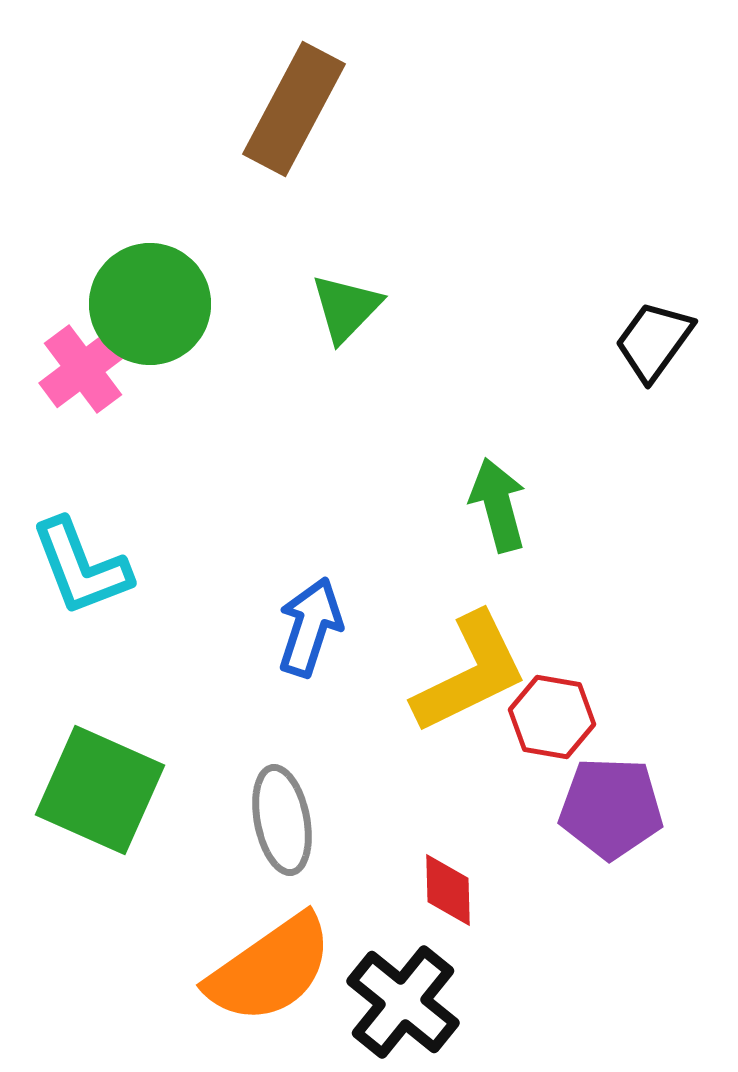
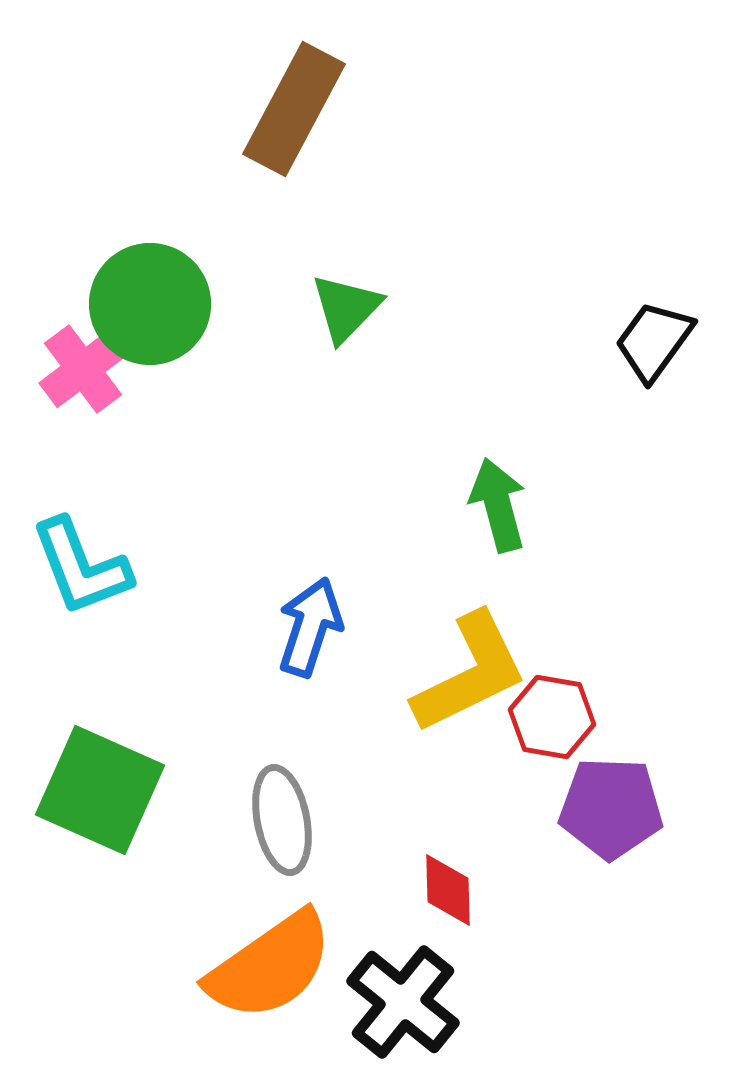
orange semicircle: moved 3 px up
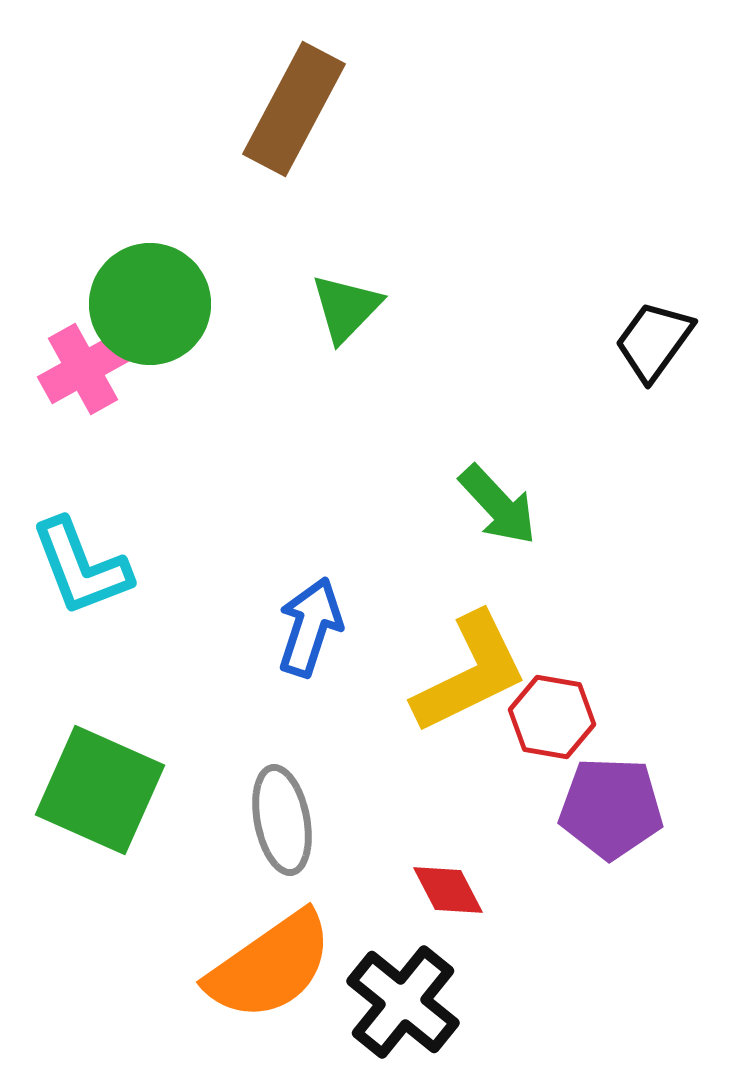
pink cross: rotated 8 degrees clockwise
green arrow: rotated 152 degrees clockwise
red diamond: rotated 26 degrees counterclockwise
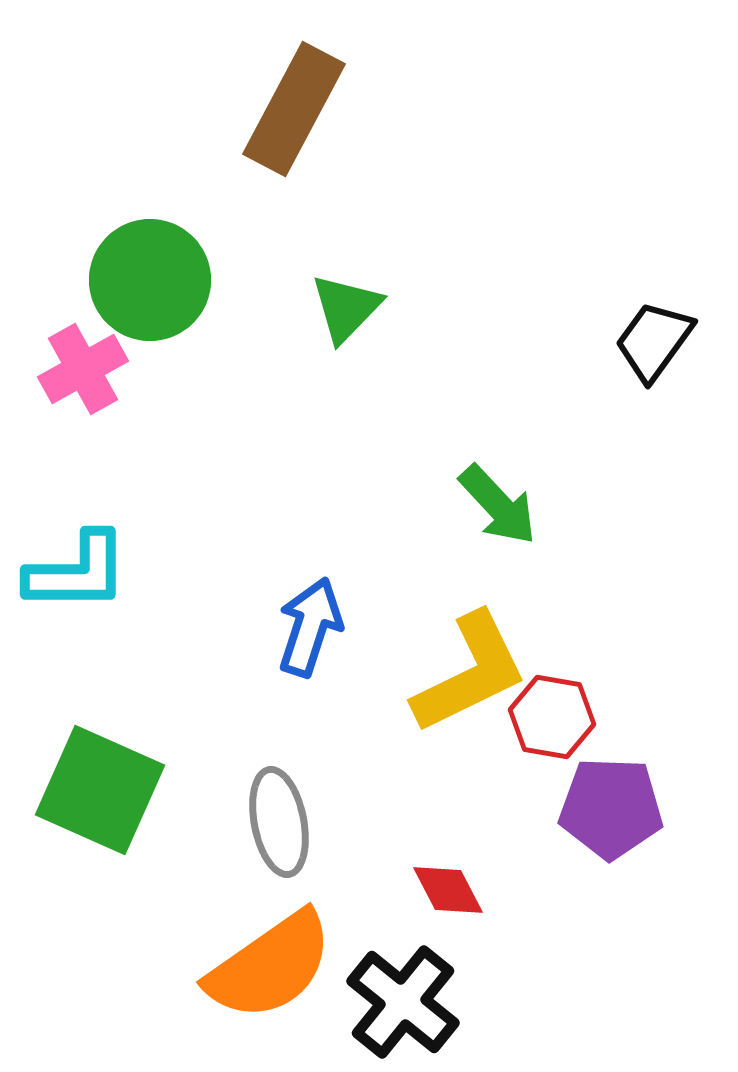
green circle: moved 24 px up
cyan L-shape: moved 4 px left, 5 px down; rotated 69 degrees counterclockwise
gray ellipse: moved 3 px left, 2 px down
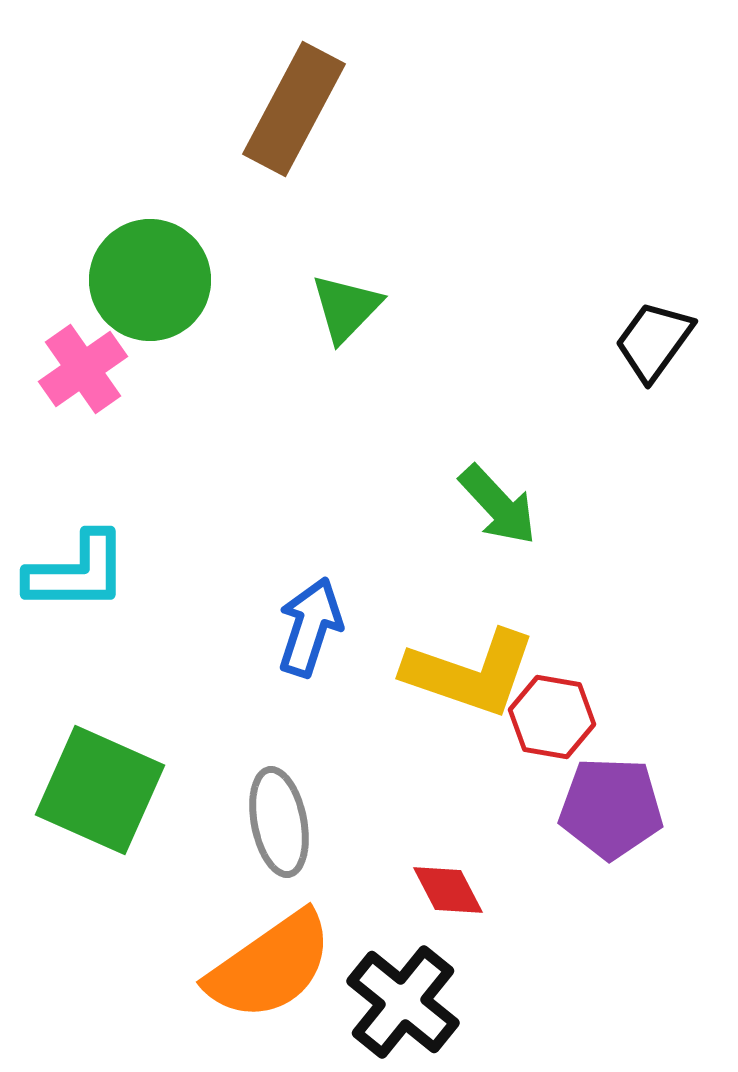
pink cross: rotated 6 degrees counterclockwise
yellow L-shape: rotated 45 degrees clockwise
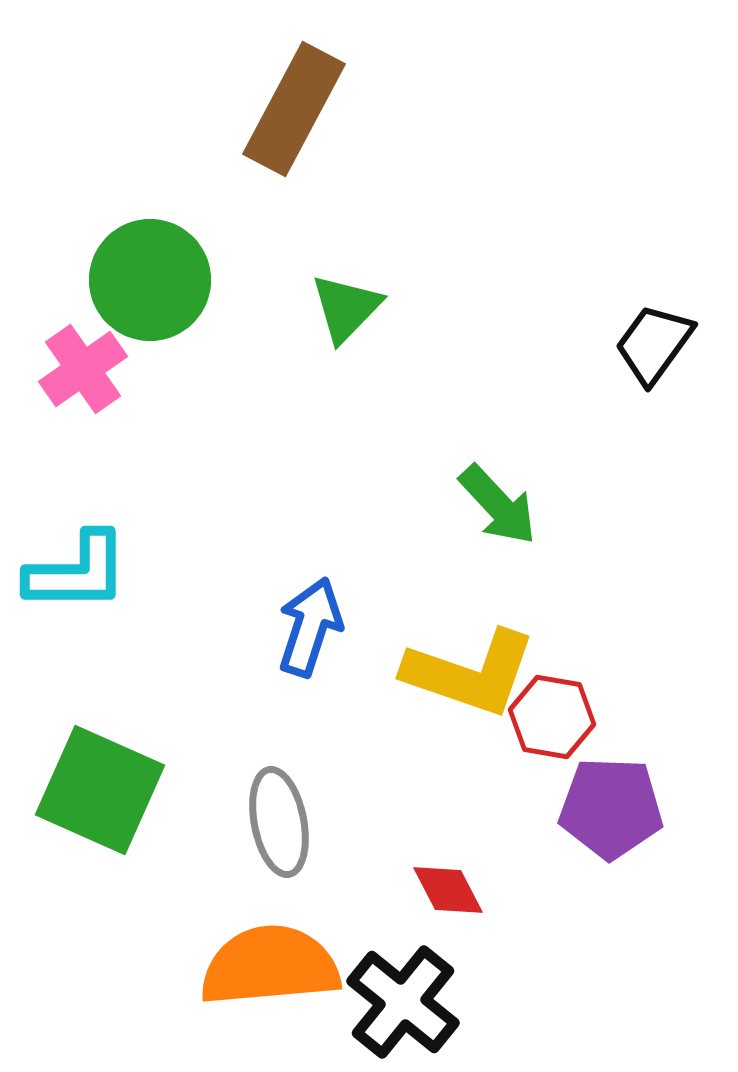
black trapezoid: moved 3 px down
orange semicircle: rotated 150 degrees counterclockwise
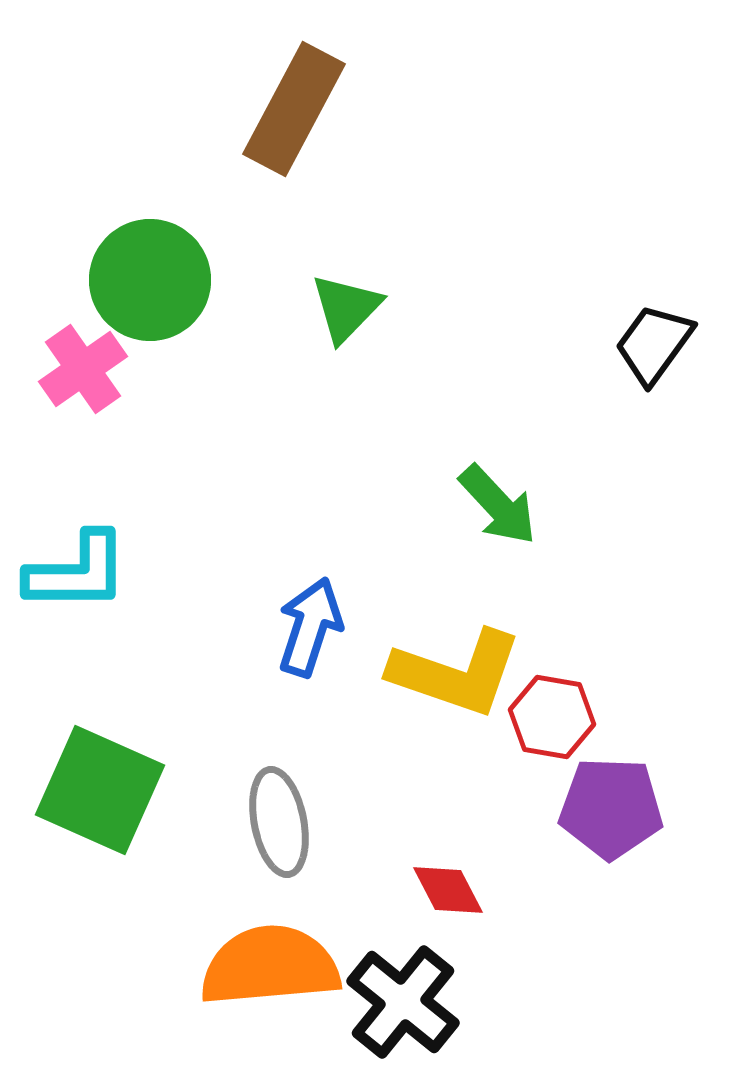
yellow L-shape: moved 14 px left
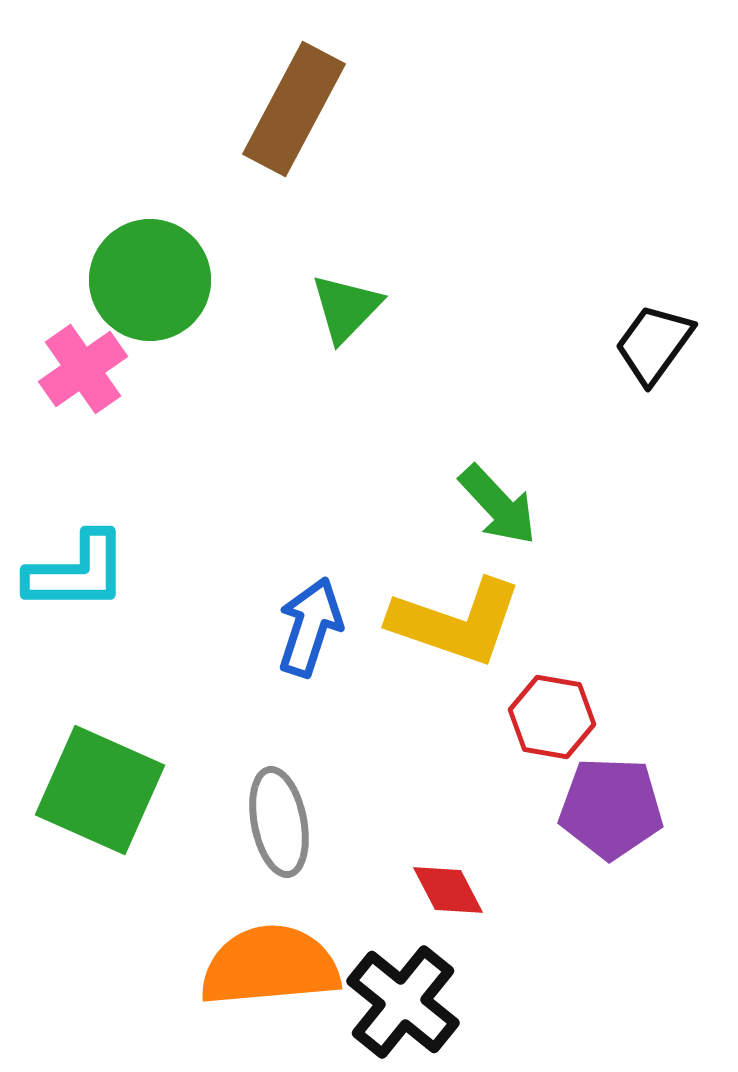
yellow L-shape: moved 51 px up
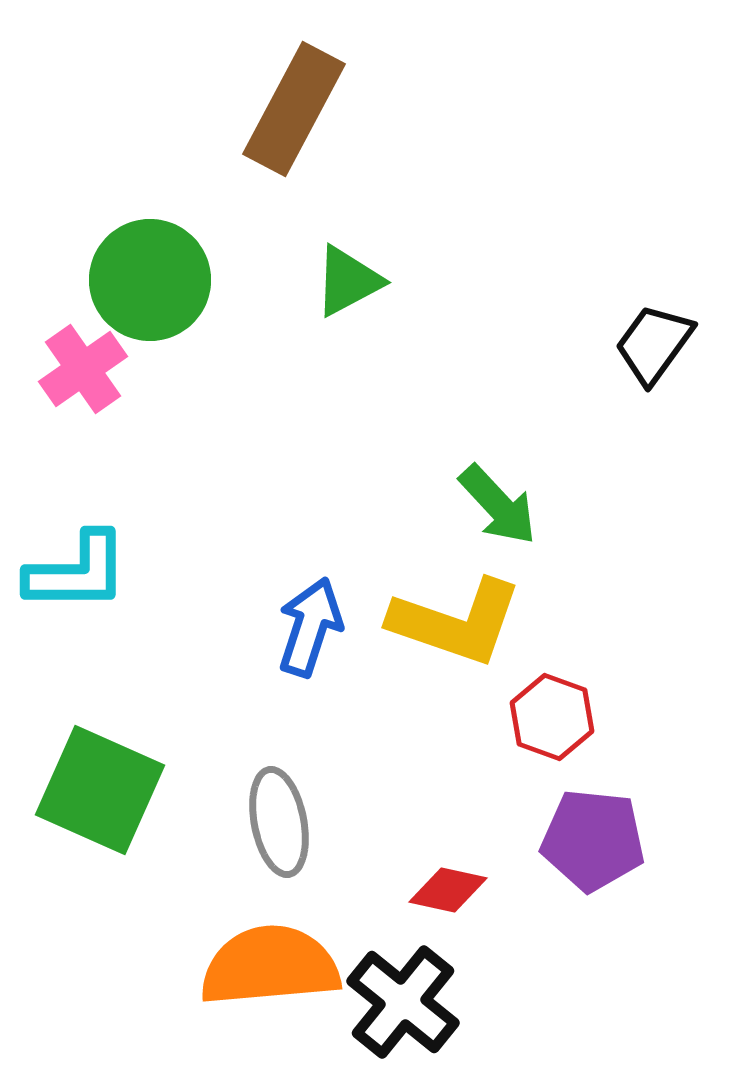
green triangle: moved 2 px right, 27 px up; rotated 18 degrees clockwise
red hexagon: rotated 10 degrees clockwise
purple pentagon: moved 18 px left, 32 px down; rotated 4 degrees clockwise
red diamond: rotated 50 degrees counterclockwise
